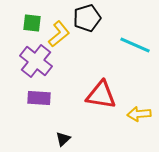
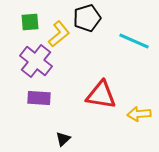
green square: moved 2 px left, 1 px up; rotated 12 degrees counterclockwise
cyan line: moved 1 px left, 4 px up
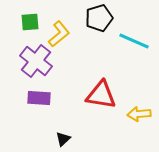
black pentagon: moved 12 px right
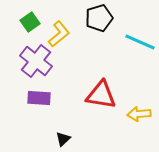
green square: rotated 30 degrees counterclockwise
cyan line: moved 6 px right, 1 px down
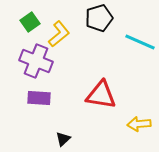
purple cross: rotated 16 degrees counterclockwise
yellow arrow: moved 10 px down
